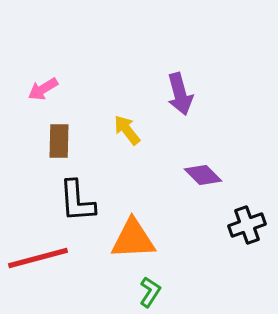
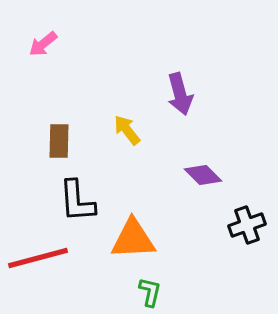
pink arrow: moved 45 px up; rotated 8 degrees counterclockwise
green L-shape: rotated 20 degrees counterclockwise
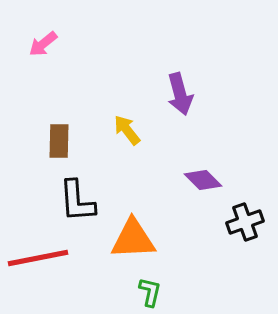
purple diamond: moved 5 px down
black cross: moved 2 px left, 3 px up
red line: rotated 4 degrees clockwise
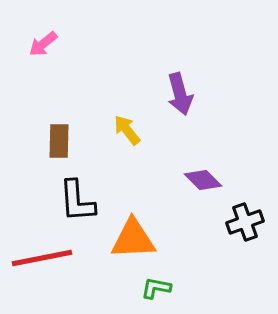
red line: moved 4 px right
green L-shape: moved 6 px right, 4 px up; rotated 92 degrees counterclockwise
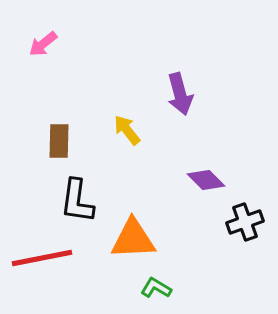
purple diamond: moved 3 px right
black L-shape: rotated 12 degrees clockwise
green L-shape: rotated 20 degrees clockwise
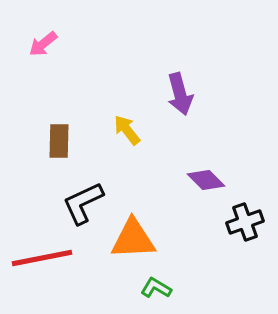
black L-shape: moved 6 px right, 2 px down; rotated 57 degrees clockwise
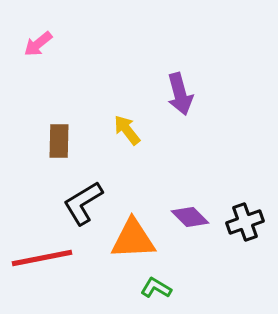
pink arrow: moved 5 px left
purple diamond: moved 16 px left, 37 px down
black L-shape: rotated 6 degrees counterclockwise
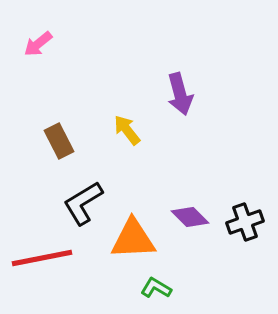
brown rectangle: rotated 28 degrees counterclockwise
